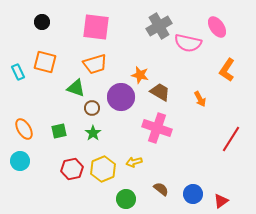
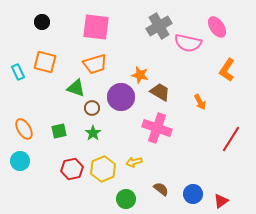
orange arrow: moved 3 px down
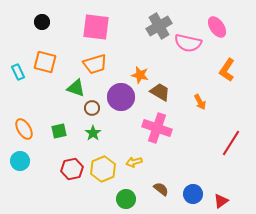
red line: moved 4 px down
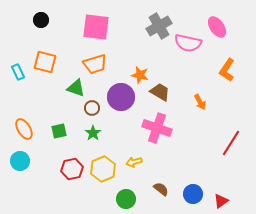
black circle: moved 1 px left, 2 px up
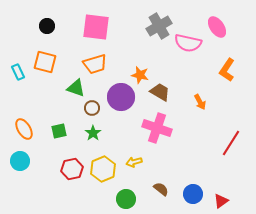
black circle: moved 6 px right, 6 px down
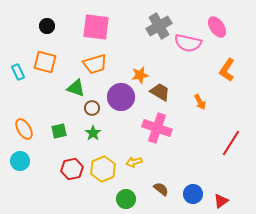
orange star: rotated 24 degrees counterclockwise
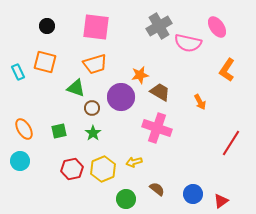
brown semicircle: moved 4 px left
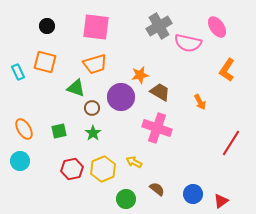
yellow arrow: rotated 42 degrees clockwise
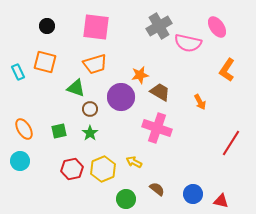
brown circle: moved 2 px left, 1 px down
green star: moved 3 px left
red triangle: rotated 49 degrees clockwise
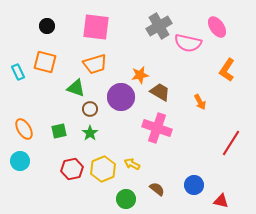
yellow arrow: moved 2 px left, 2 px down
blue circle: moved 1 px right, 9 px up
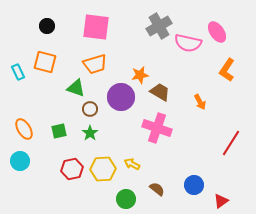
pink ellipse: moved 5 px down
yellow hexagon: rotated 20 degrees clockwise
red triangle: rotated 49 degrees counterclockwise
